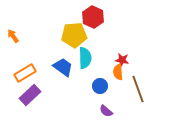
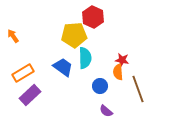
orange rectangle: moved 2 px left
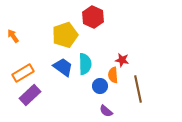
yellow pentagon: moved 9 px left; rotated 15 degrees counterclockwise
cyan semicircle: moved 6 px down
orange semicircle: moved 5 px left, 3 px down
brown line: rotated 8 degrees clockwise
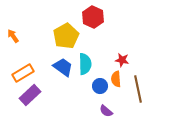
yellow pentagon: moved 1 px right, 1 px down; rotated 10 degrees counterclockwise
orange semicircle: moved 3 px right, 4 px down
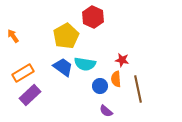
cyan semicircle: rotated 100 degrees clockwise
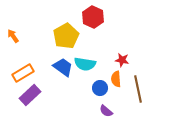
blue circle: moved 2 px down
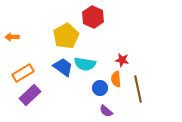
orange arrow: moved 1 px left, 1 px down; rotated 56 degrees counterclockwise
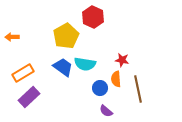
purple rectangle: moved 1 px left, 2 px down
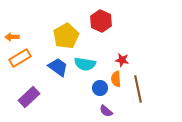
red hexagon: moved 8 px right, 4 px down
blue trapezoid: moved 5 px left
orange rectangle: moved 3 px left, 15 px up
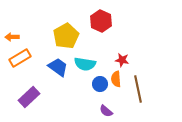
blue circle: moved 4 px up
